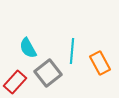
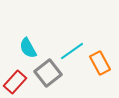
cyan line: rotated 50 degrees clockwise
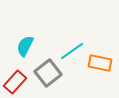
cyan semicircle: moved 3 px left, 2 px up; rotated 55 degrees clockwise
orange rectangle: rotated 50 degrees counterclockwise
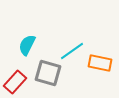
cyan semicircle: moved 2 px right, 1 px up
gray square: rotated 36 degrees counterclockwise
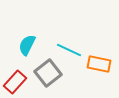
cyan line: moved 3 px left, 1 px up; rotated 60 degrees clockwise
orange rectangle: moved 1 px left, 1 px down
gray square: rotated 36 degrees clockwise
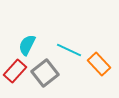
orange rectangle: rotated 35 degrees clockwise
gray square: moved 3 px left
red rectangle: moved 11 px up
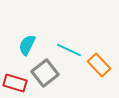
orange rectangle: moved 1 px down
red rectangle: moved 12 px down; rotated 65 degrees clockwise
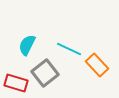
cyan line: moved 1 px up
orange rectangle: moved 2 px left
red rectangle: moved 1 px right
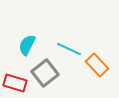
red rectangle: moved 1 px left
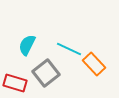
orange rectangle: moved 3 px left, 1 px up
gray square: moved 1 px right
